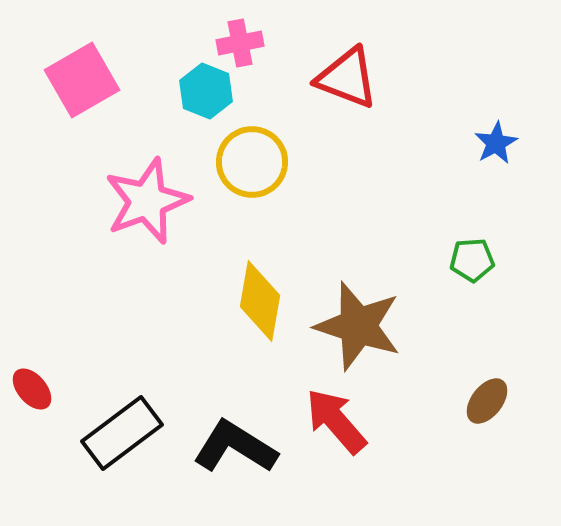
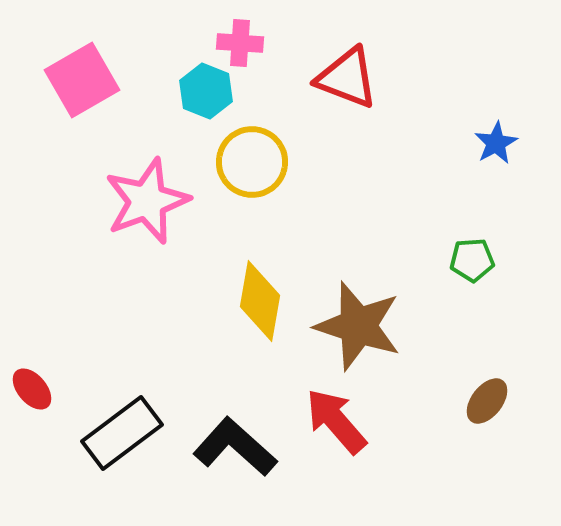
pink cross: rotated 15 degrees clockwise
black L-shape: rotated 10 degrees clockwise
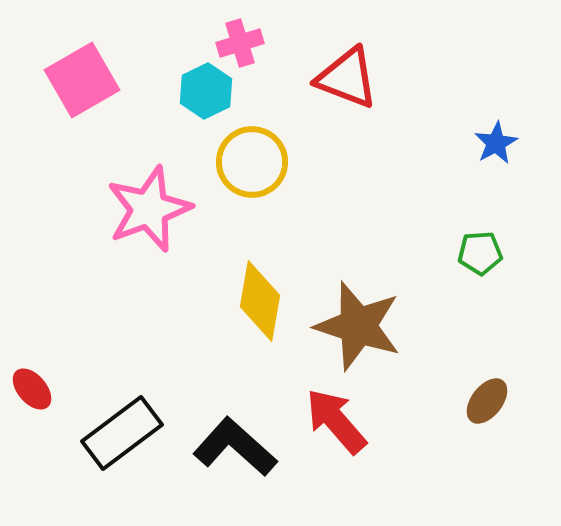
pink cross: rotated 21 degrees counterclockwise
cyan hexagon: rotated 12 degrees clockwise
pink star: moved 2 px right, 8 px down
green pentagon: moved 8 px right, 7 px up
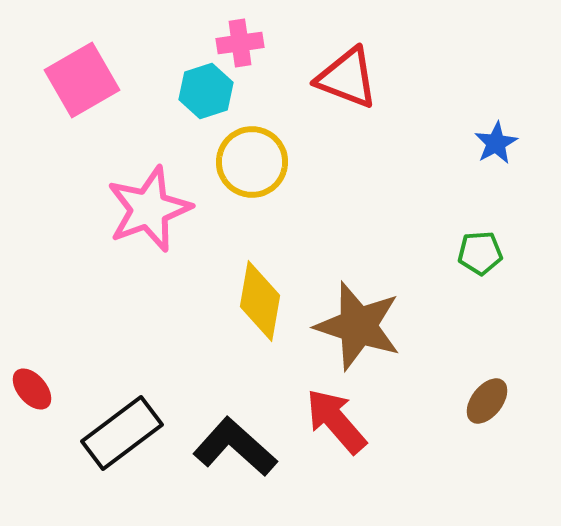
pink cross: rotated 9 degrees clockwise
cyan hexagon: rotated 8 degrees clockwise
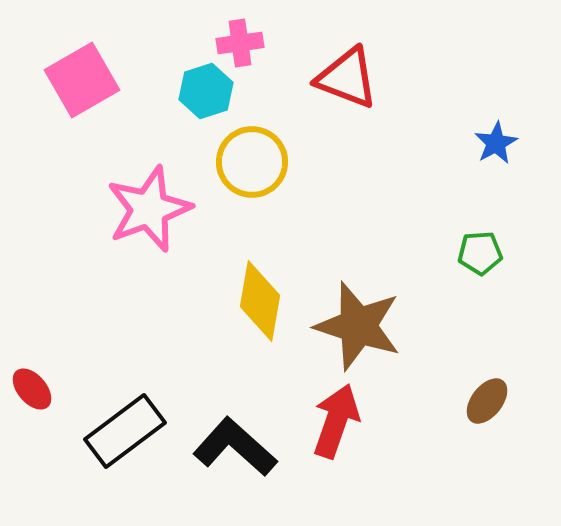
red arrow: rotated 60 degrees clockwise
black rectangle: moved 3 px right, 2 px up
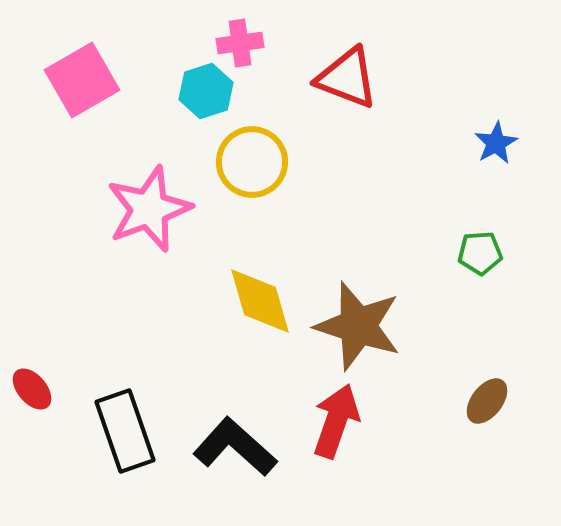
yellow diamond: rotated 26 degrees counterclockwise
black rectangle: rotated 72 degrees counterclockwise
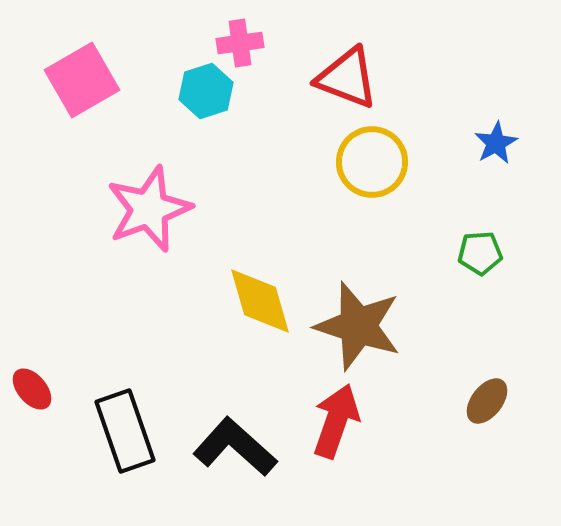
yellow circle: moved 120 px right
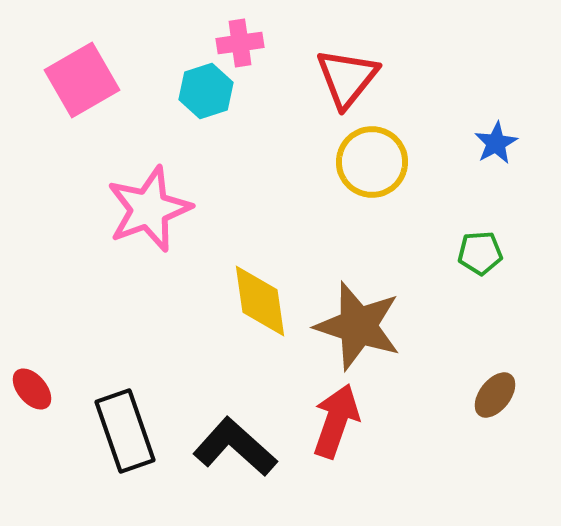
red triangle: rotated 48 degrees clockwise
yellow diamond: rotated 8 degrees clockwise
brown ellipse: moved 8 px right, 6 px up
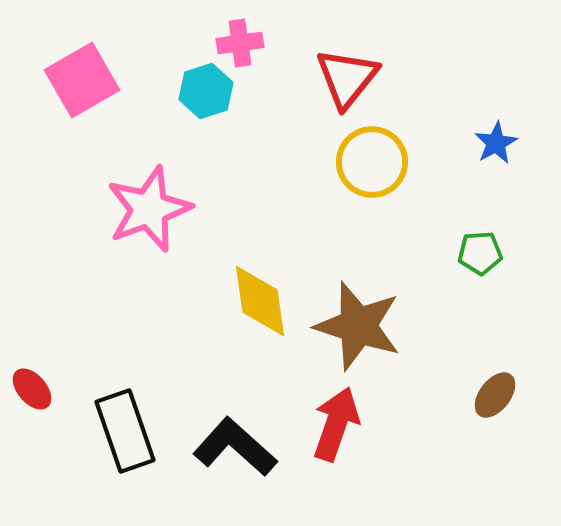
red arrow: moved 3 px down
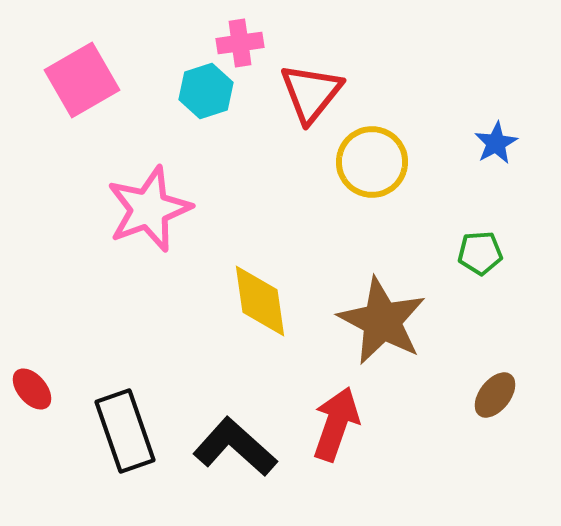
red triangle: moved 36 px left, 15 px down
brown star: moved 24 px right, 5 px up; rotated 10 degrees clockwise
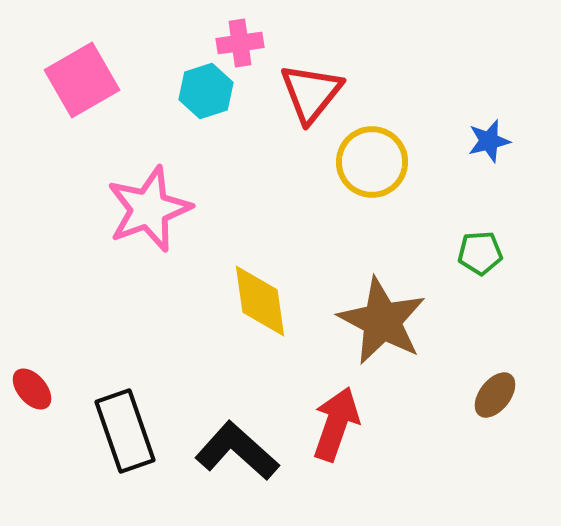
blue star: moved 7 px left, 2 px up; rotated 15 degrees clockwise
black L-shape: moved 2 px right, 4 px down
